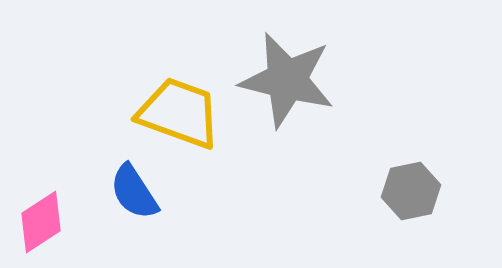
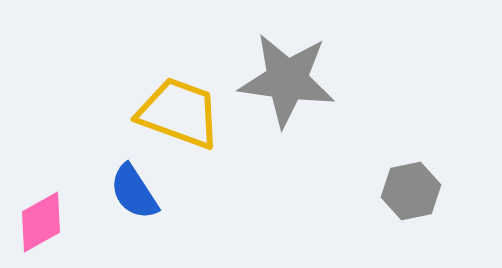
gray star: rotated 6 degrees counterclockwise
pink diamond: rotated 4 degrees clockwise
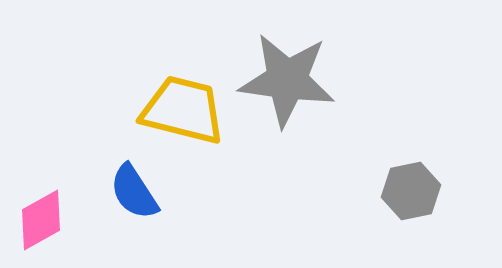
yellow trapezoid: moved 4 px right, 3 px up; rotated 6 degrees counterclockwise
pink diamond: moved 2 px up
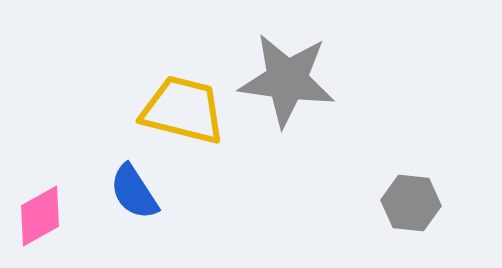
gray hexagon: moved 12 px down; rotated 18 degrees clockwise
pink diamond: moved 1 px left, 4 px up
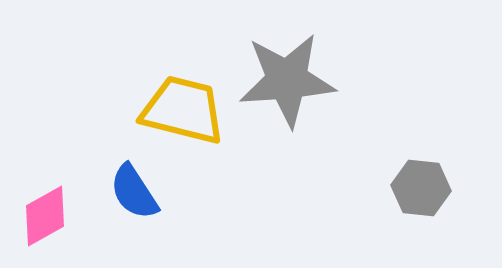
gray star: rotated 12 degrees counterclockwise
gray hexagon: moved 10 px right, 15 px up
pink diamond: moved 5 px right
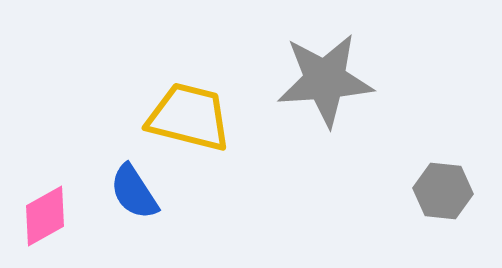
gray star: moved 38 px right
yellow trapezoid: moved 6 px right, 7 px down
gray hexagon: moved 22 px right, 3 px down
